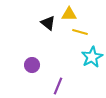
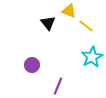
yellow triangle: moved 3 px up; rotated 21 degrees clockwise
black triangle: rotated 14 degrees clockwise
yellow line: moved 6 px right, 6 px up; rotated 21 degrees clockwise
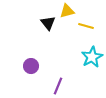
yellow triangle: moved 2 px left; rotated 35 degrees counterclockwise
yellow line: rotated 21 degrees counterclockwise
purple circle: moved 1 px left, 1 px down
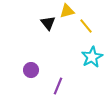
yellow line: rotated 35 degrees clockwise
purple circle: moved 4 px down
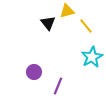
purple circle: moved 3 px right, 2 px down
